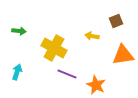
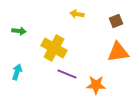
yellow arrow: moved 15 px left, 22 px up
orange triangle: moved 5 px left, 3 px up
orange star: rotated 24 degrees counterclockwise
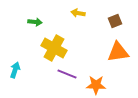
yellow arrow: moved 1 px right, 1 px up
brown square: moved 1 px left
green arrow: moved 16 px right, 9 px up
cyan arrow: moved 2 px left, 2 px up
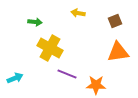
yellow cross: moved 4 px left
cyan arrow: moved 8 px down; rotated 49 degrees clockwise
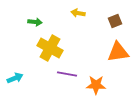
purple line: rotated 12 degrees counterclockwise
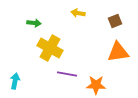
green arrow: moved 1 px left, 1 px down
cyan arrow: moved 3 px down; rotated 56 degrees counterclockwise
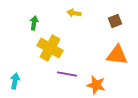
yellow arrow: moved 4 px left
green arrow: rotated 88 degrees counterclockwise
orange triangle: moved 1 px left, 3 px down; rotated 15 degrees clockwise
orange star: rotated 12 degrees clockwise
